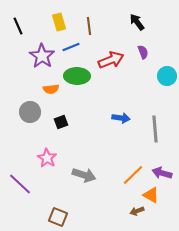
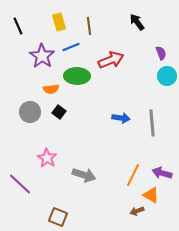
purple semicircle: moved 18 px right, 1 px down
black square: moved 2 px left, 10 px up; rotated 32 degrees counterclockwise
gray line: moved 3 px left, 6 px up
orange line: rotated 20 degrees counterclockwise
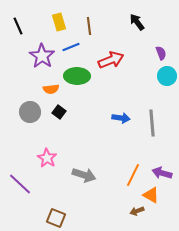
brown square: moved 2 px left, 1 px down
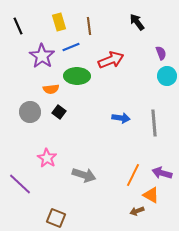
gray line: moved 2 px right
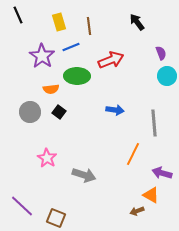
black line: moved 11 px up
blue arrow: moved 6 px left, 8 px up
orange line: moved 21 px up
purple line: moved 2 px right, 22 px down
